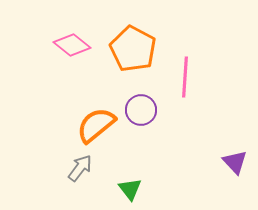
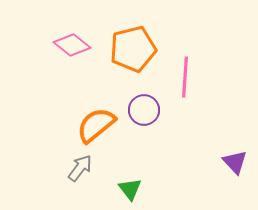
orange pentagon: rotated 30 degrees clockwise
purple circle: moved 3 px right
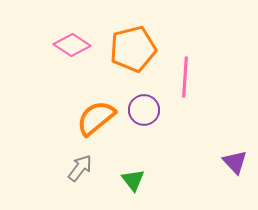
pink diamond: rotated 6 degrees counterclockwise
orange semicircle: moved 7 px up
green triangle: moved 3 px right, 9 px up
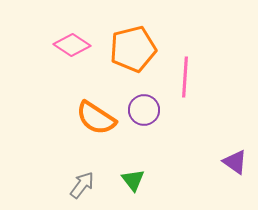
orange semicircle: rotated 108 degrees counterclockwise
purple triangle: rotated 12 degrees counterclockwise
gray arrow: moved 2 px right, 17 px down
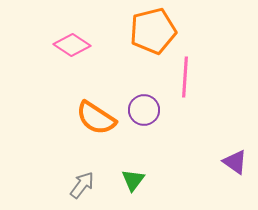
orange pentagon: moved 20 px right, 18 px up
green triangle: rotated 15 degrees clockwise
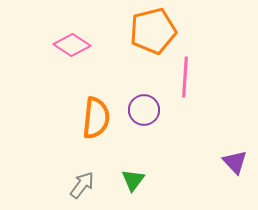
orange semicircle: rotated 117 degrees counterclockwise
purple triangle: rotated 12 degrees clockwise
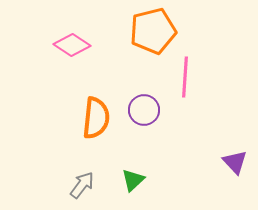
green triangle: rotated 10 degrees clockwise
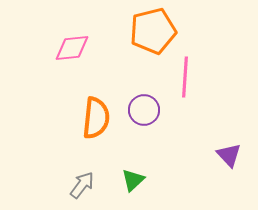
pink diamond: moved 3 px down; rotated 39 degrees counterclockwise
purple triangle: moved 6 px left, 7 px up
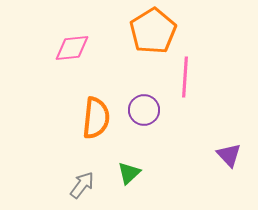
orange pentagon: rotated 18 degrees counterclockwise
green triangle: moved 4 px left, 7 px up
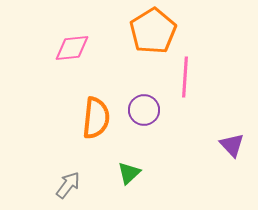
purple triangle: moved 3 px right, 10 px up
gray arrow: moved 14 px left
